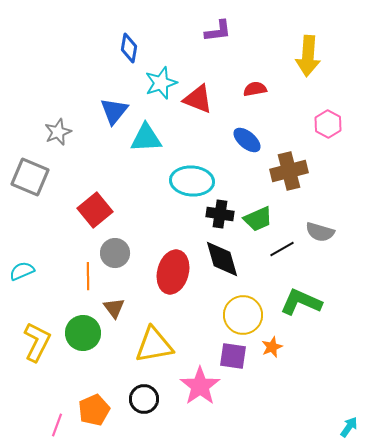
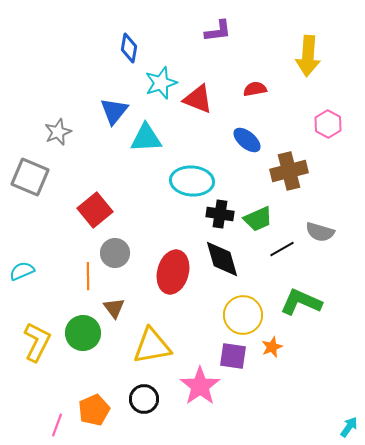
yellow triangle: moved 2 px left, 1 px down
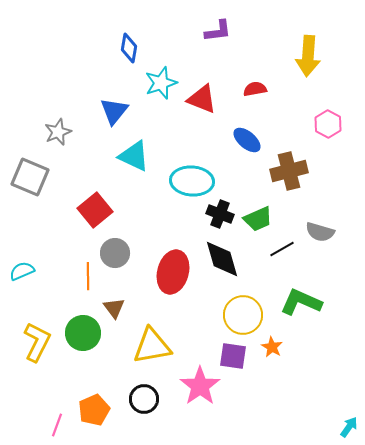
red triangle: moved 4 px right
cyan triangle: moved 12 px left, 18 px down; rotated 28 degrees clockwise
black cross: rotated 12 degrees clockwise
orange star: rotated 20 degrees counterclockwise
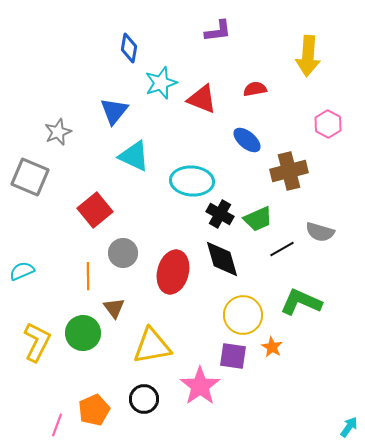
black cross: rotated 8 degrees clockwise
gray circle: moved 8 px right
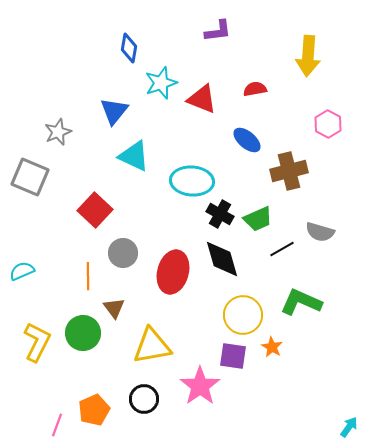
red square: rotated 8 degrees counterclockwise
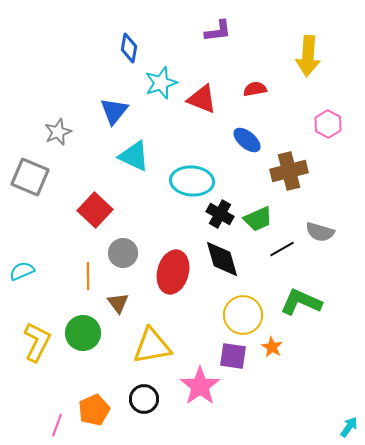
brown triangle: moved 4 px right, 5 px up
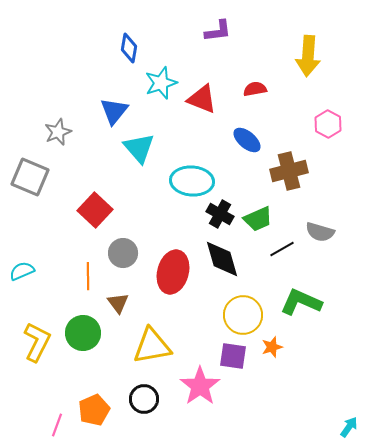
cyan triangle: moved 5 px right, 8 px up; rotated 24 degrees clockwise
orange star: rotated 25 degrees clockwise
